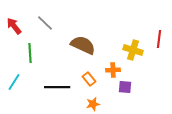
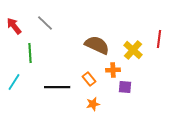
brown semicircle: moved 14 px right
yellow cross: rotated 24 degrees clockwise
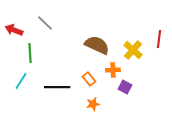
red arrow: moved 4 px down; rotated 30 degrees counterclockwise
cyan line: moved 7 px right, 1 px up
purple square: rotated 24 degrees clockwise
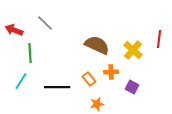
orange cross: moved 2 px left, 2 px down
purple square: moved 7 px right
orange star: moved 4 px right
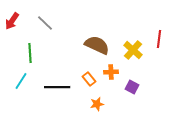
red arrow: moved 2 px left, 9 px up; rotated 78 degrees counterclockwise
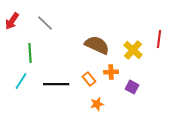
black line: moved 1 px left, 3 px up
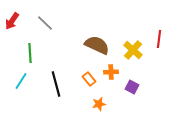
black line: rotated 75 degrees clockwise
orange star: moved 2 px right
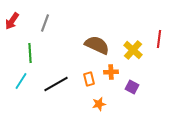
gray line: rotated 66 degrees clockwise
orange rectangle: rotated 24 degrees clockwise
black line: rotated 75 degrees clockwise
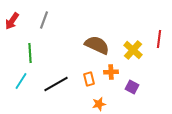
gray line: moved 1 px left, 3 px up
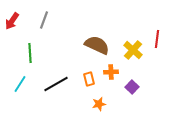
red line: moved 2 px left
cyan line: moved 1 px left, 3 px down
purple square: rotated 16 degrees clockwise
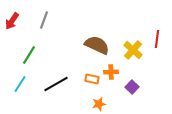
green line: moved 1 px left, 2 px down; rotated 36 degrees clockwise
orange rectangle: moved 3 px right; rotated 64 degrees counterclockwise
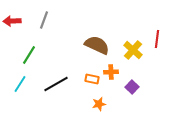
red arrow: rotated 54 degrees clockwise
